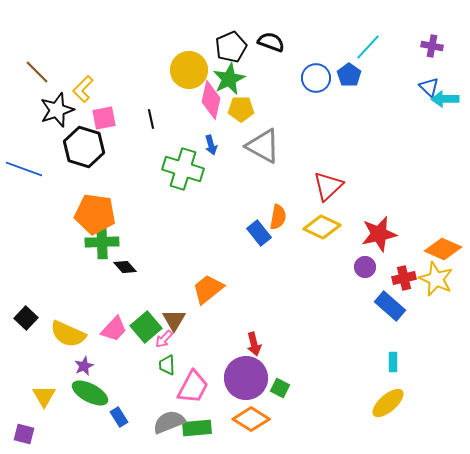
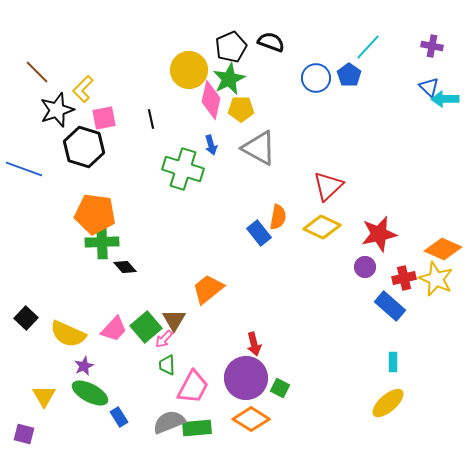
gray triangle at (263, 146): moved 4 px left, 2 px down
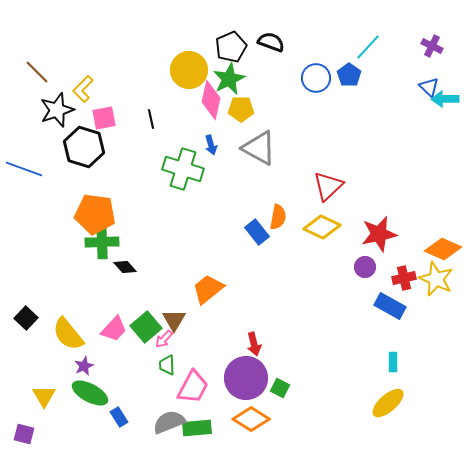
purple cross at (432, 46): rotated 15 degrees clockwise
blue rectangle at (259, 233): moved 2 px left, 1 px up
blue rectangle at (390, 306): rotated 12 degrees counterclockwise
yellow semicircle at (68, 334): rotated 27 degrees clockwise
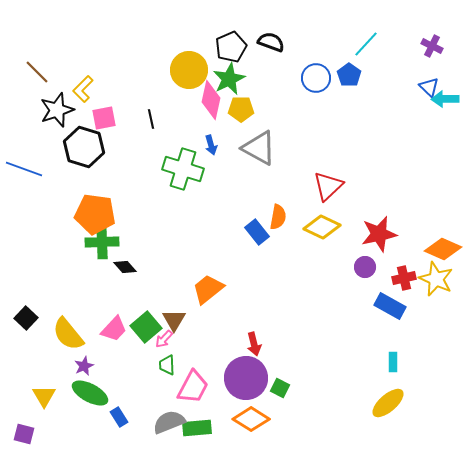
cyan line at (368, 47): moved 2 px left, 3 px up
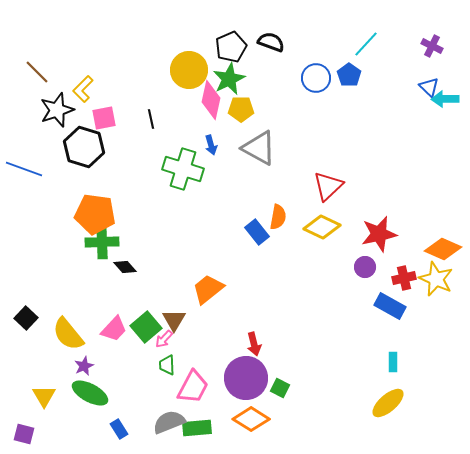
blue rectangle at (119, 417): moved 12 px down
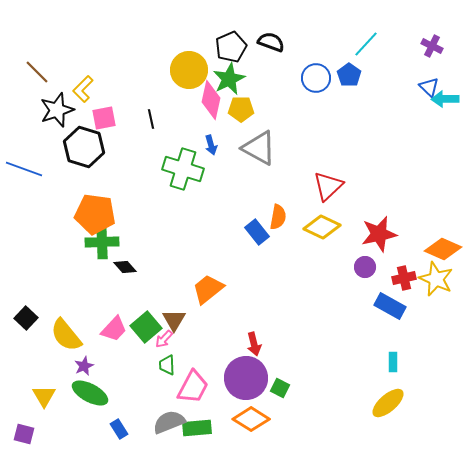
yellow semicircle at (68, 334): moved 2 px left, 1 px down
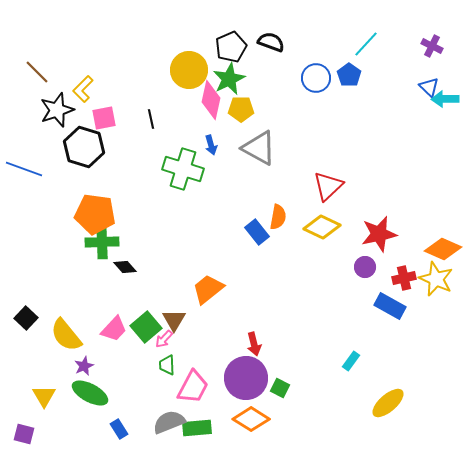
cyan rectangle at (393, 362): moved 42 px left, 1 px up; rotated 36 degrees clockwise
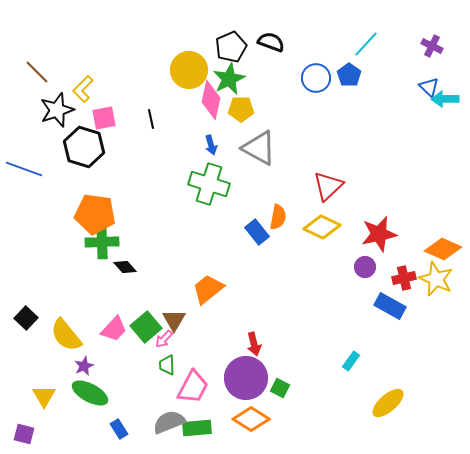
green cross at (183, 169): moved 26 px right, 15 px down
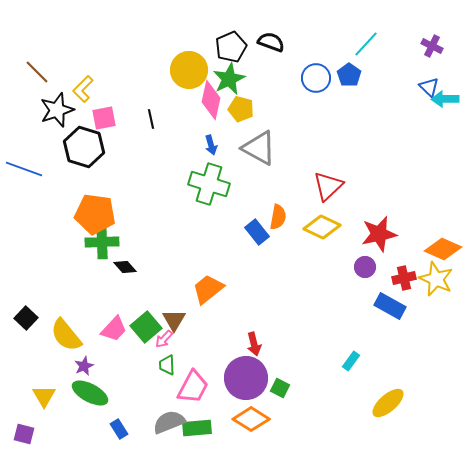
yellow pentagon at (241, 109): rotated 15 degrees clockwise
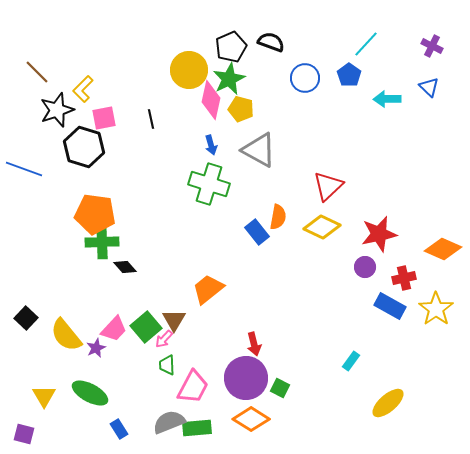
blue circle at (316, 78): moved 11 px left
cyan arrow at (445, 99): moved 58 px left
gray triangle at (259, 148): moved 2 px down
yellow star at (436, 279): moved 30 px down; rotated 12 degrees clockwise
purple star at (84, 366): moved 12 px right, 18 px up
